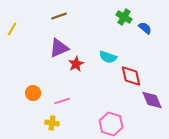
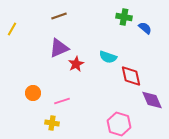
green cross: rotated 21 degrees counterclockwise
pink hexagon: moved 8 px right
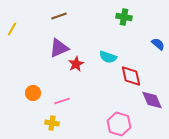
blue semicircle: moved 13 px right, 16 px down
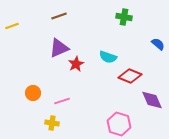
yellow line: moved 3 px up; rotated 40 degrees clockwise
red diamond: moved 1 px left; rotated 55 degrees counterclockwise
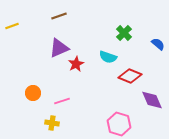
green cross: moved 16 px down; rotated 35 degrees clockwise
